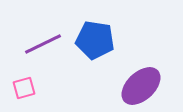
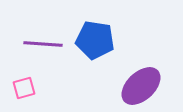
purple line: rotated 30 degrees clockwise
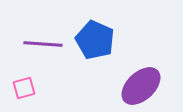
blue pentagon: rotated 15 degrees clockwise
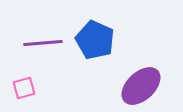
purple line: moved 1 px up; rotated 9 degrees counterclockwise
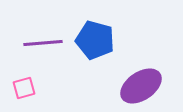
blue pentagon: rotated 9 degrees counterclockwise
purple ellipse: rotated 9 degrees clockwise
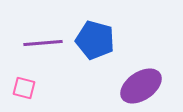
pink square: rotated 30 degrees clockwise
